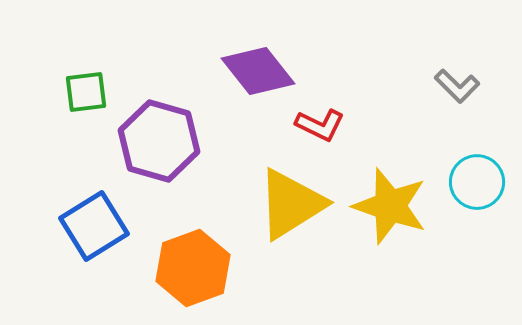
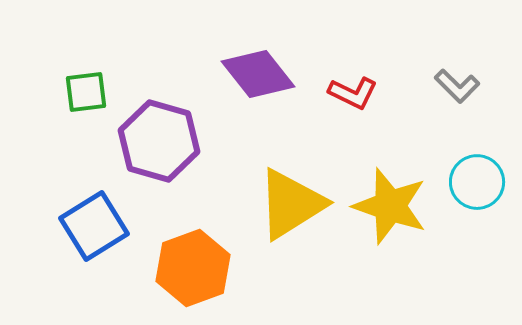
purple diamond: moved 3 px down
red L-shape: moved 33 px right, 32 px up
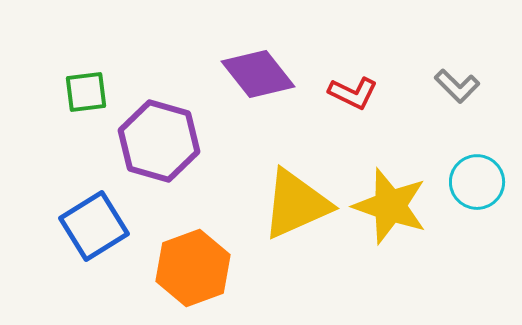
yellow triangle: moved 5 px right; rotated 8 degrees clockwise
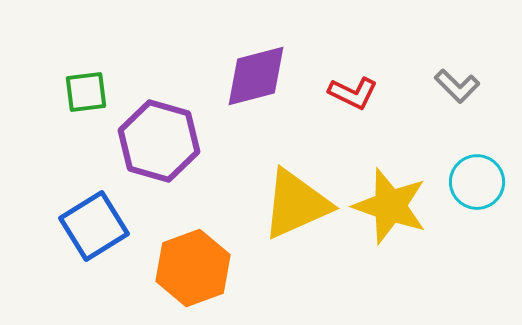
purple diamond: moved 2 px left, 2 px down; rotated 66 degrees counterclockwise
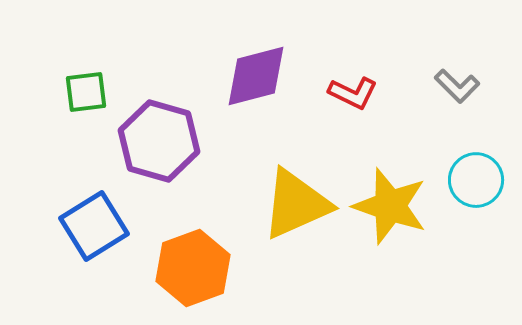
cyan circle: moved 1 px left, 2 px up
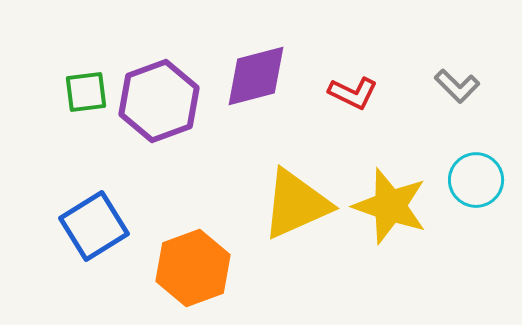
purple hexagon: moved 40 px up; rotated 24 degrees clockwise
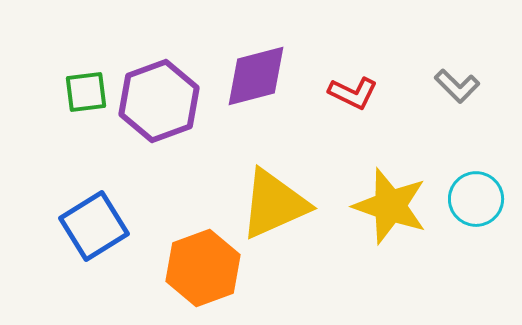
cyan circle: moved 19 px down
yellow triangle: moved 22 px left
orange hexagon: moved 10 px right
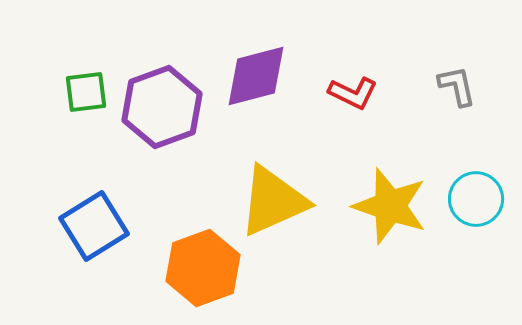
gray L-shape: rotated 147 degrees counterclockwise
purple hexagon: moved 3 px right, 6 px down
yellow triangle: moved 1 px left, 3 px up
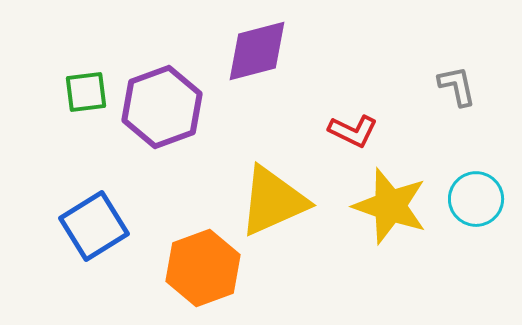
purple diamond: moved 1 px right, 25 px up
red L-shape: moved 38 px down
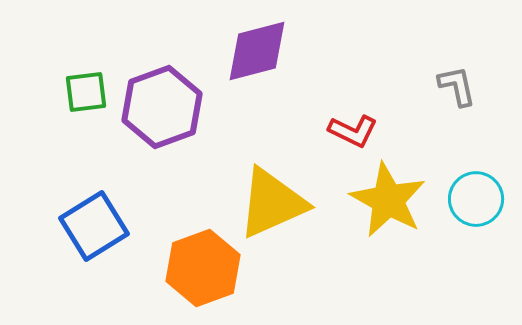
yellow triangle: moved 1 px left, 2 px down
yellow star: moved 2 px left, 6 px up; rotated 10 degrees clockwise
